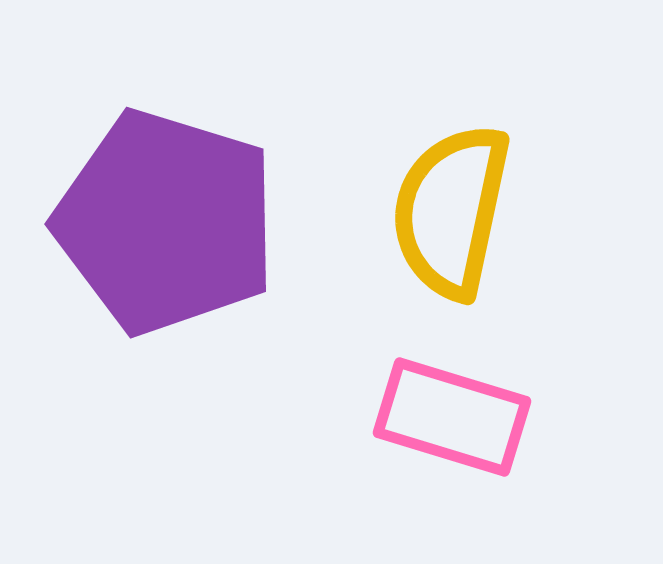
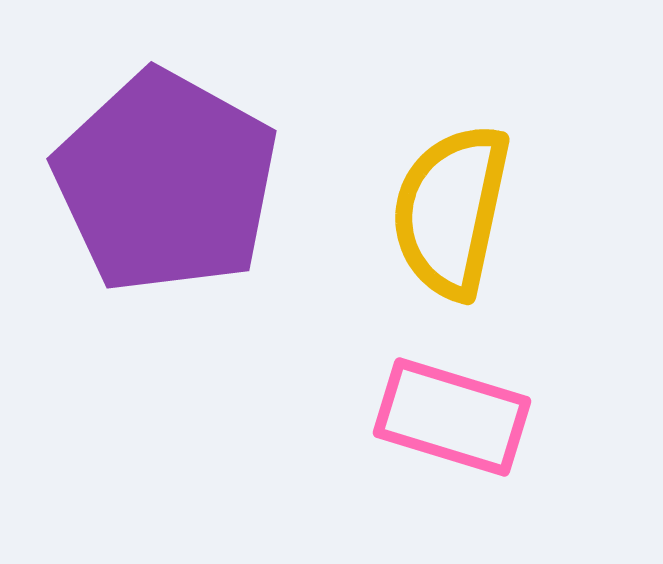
purple pentagon: moved 40 px up; rotated 12 degrees clockwise
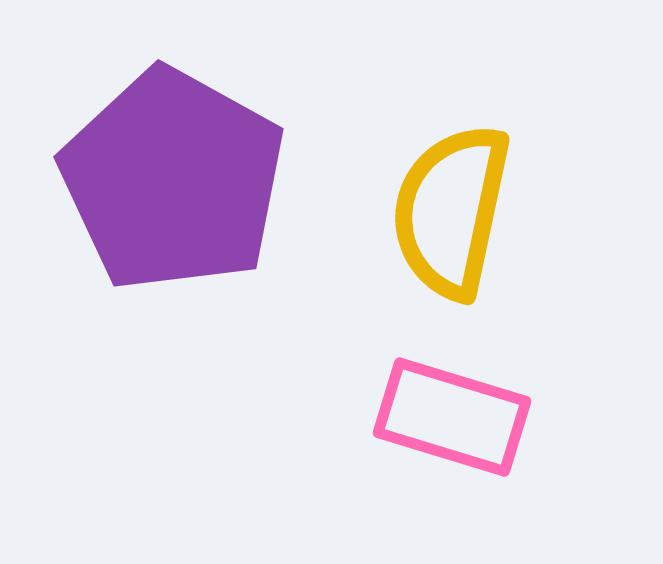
purple pentagon: moved 7 px right, 2 px up
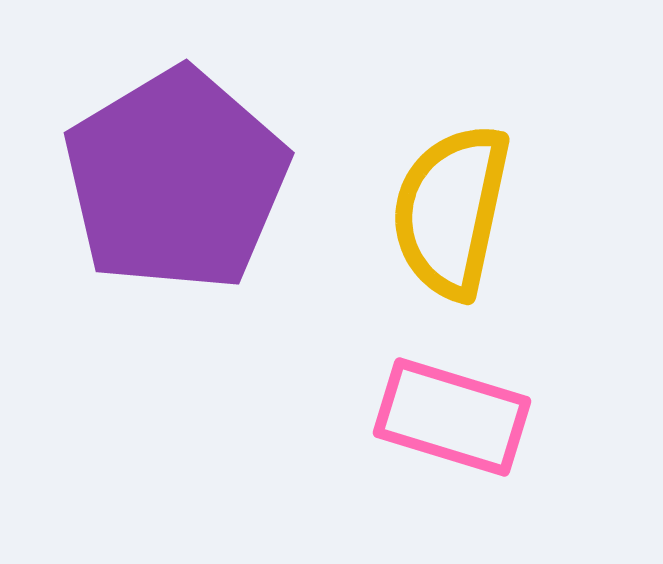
purple pentagon: moved 3 px right; rotated 12 degrees clockwise
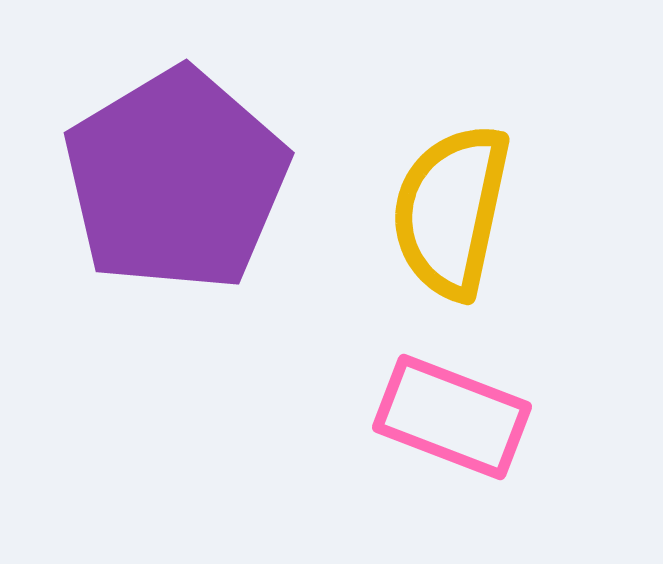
pink rectangle: rotated 4 degrees clockwise
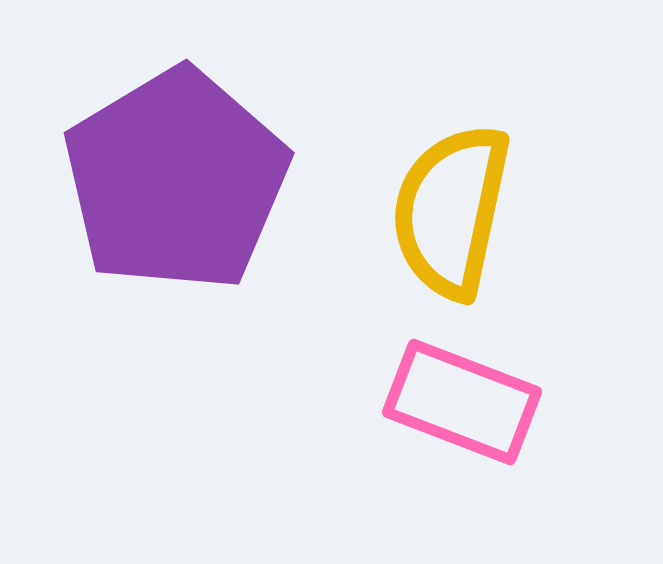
pink rectangle: moved 10 px right, 15 px up
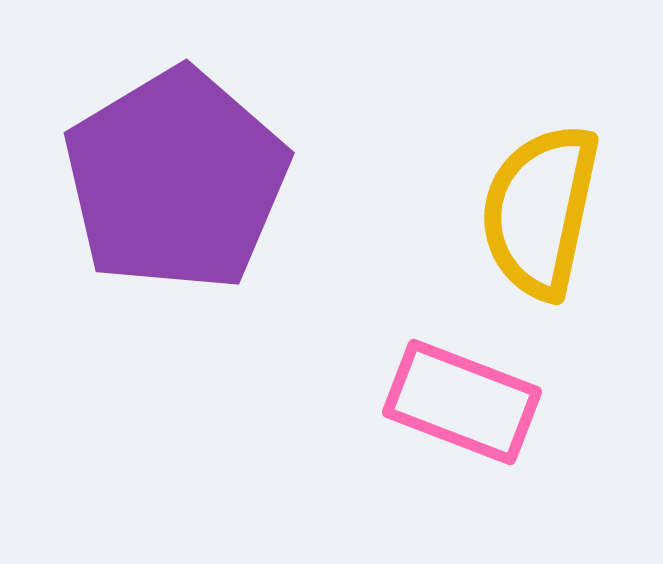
yellow semicircle: moved 89 px right
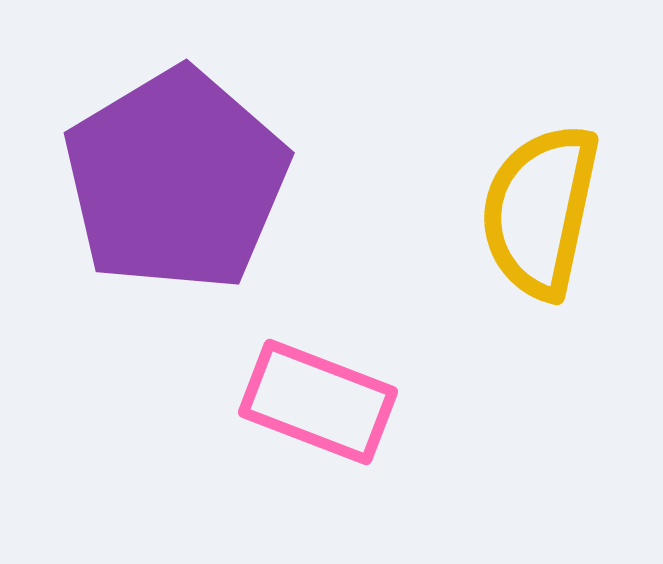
pink rectangle: moved 144 px left
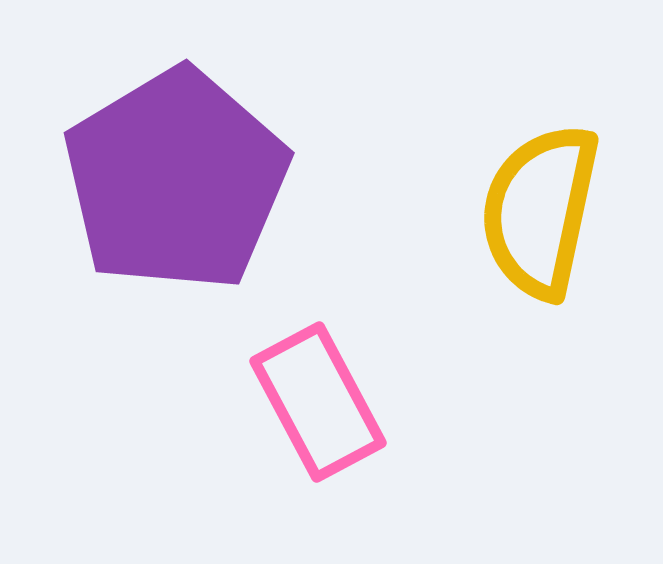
pink rectangle: rotated 41 degrees clockwise
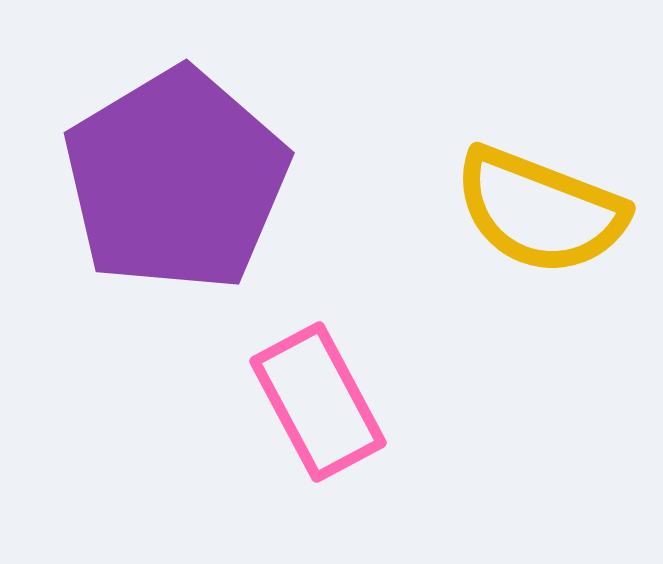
yellow semicircle: rotated 81 degrees counterclockwise
